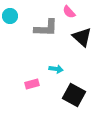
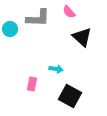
cyan circle: moved 13 px down
gray L-shape: moved 8 px left, 10 px up
pink rectangle: rotated 64 degrees counterclockwise
black square: moved 4 px left, 1 px down
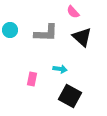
pink semicircle: moved 4 px right
gray L-shape: moved 8 px right, 15 px down
cyan circle: moved 1 px down
cyan arrow: moved 4 px right
pink rectangle: moved 5 px up
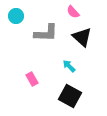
cyan circle: moved 6 px right, 14 px up
cyan arrow: moved 9 px right, 3 px up; rotated 144 degrees counterclockwise
pink rectangle: rotated 40 degrees counterclockwise
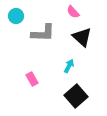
gray L-shape: moved 3 px left
cyan arrow: rotated 72 degrees clockwise
black square: moved 6 px right; rotated 20 degrees clockwise
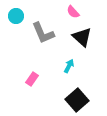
gray L-shape: rotated 65 degrees clockwise
pink rectangle: rotated 64 degrees clockwise
black square: moved 1 px right, 4 px down
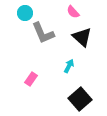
cyan circle: moved 9 px right, 3 px up
pink rectangle: moved 1 px left
black square: moved 3 px right, 1 px up
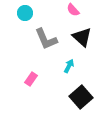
pink semicircle: moved 2 px up
gray L-shape: moved 3 px right, 6 px down
black square: moved 1 px right, 2 px up
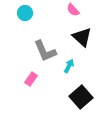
gray L-shape: moved 1 px left, 12 px down
